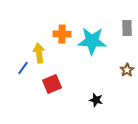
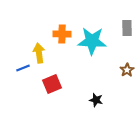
blue line: rotated 32 degrees clockwise
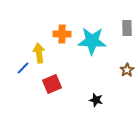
blue line: rotated 24 degrees counterclockwise
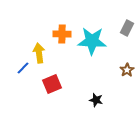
gray rectangle: rotated 28 degrees clockwise
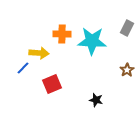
yellow arrow: rotated 102 degrees clockwise
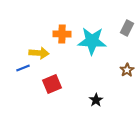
blue line: rotated 24 degrees clockwise
black star: rotated 24 degrees clockwise
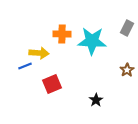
blue line: moved 2 px right, 2 px up
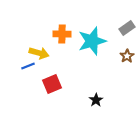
gray rectangle: rotated 28 degrees clockwise
cyan star: rotated 20 degrees counterclockwise
yellow arrow: rotated 12 degrees clockwise
blue line: moved 3 px right
brown star: moved 14 px up
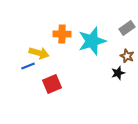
brown star: rotated 16 degrees counterclockwise
black star: moved 22 px right, 27 px up; rotated 16 degrees clockwise
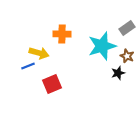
cyan star: moved 10 px right, 5 px down
